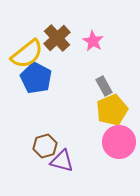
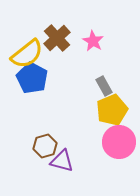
blue pentagon: moved 4 px left
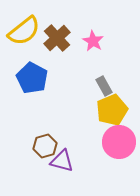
yellow semicircle: moved 3 px left, 23 px up
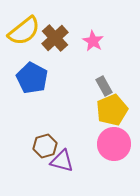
brown cross: moved 2 px left
pink circle: moved 5 px left, 2 px down
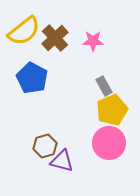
pink star: rotated 30 degrees counterclockwise
pink circle: moved 5 px left, 1 px up
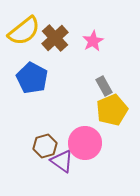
pink star: rotated 30 degrees counterclockwise
pink circle: moved 24 px left
purple triangle: rotated 20 degrees clockwise
